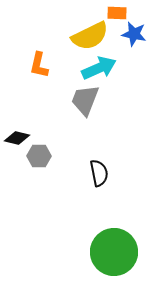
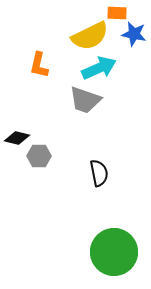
gray trapezoid: rotated 92 degrees counterclockwise
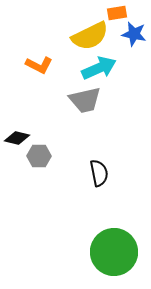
orange rectangle: rotated 12 degrees counterclockwise
orange L-shape: rotated 76 degrees counterclockwise
gray trapezoid: rotated 32 degrees counterclockwise
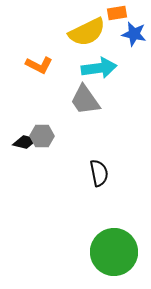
yellow semicircle: moved 3 px left, 4 px up
cyan arrow: rotated 16 degrees clockwise
gray trapezoid: rotated 68 degrees clockwise
black diamond: moved 8 px right, 4 px down
gray hexagon: moved 3 px right, 20 px up
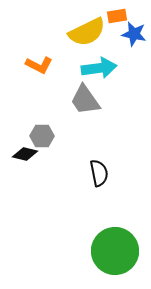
orange rectangle: moved 3 px down
black diamond: moved 12 px down
green circle: moved 1 px right, 1 px up
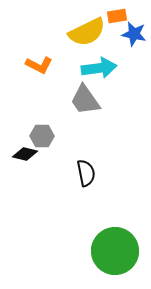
black semicircle: moved 13 px left
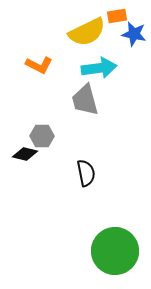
gray trapezoid: rotated 20 degrees clockwise
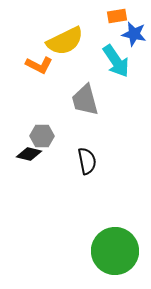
yellow semicircle: moved 22 px left, 9 px down
cyan arrow: moved 17 px right, 7 px up; rotated 64 degrees clockwise
black diamond: moved 4 px right
black semicircle: moved 1 px right, 12 px up
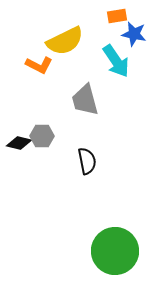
black diamond: moved 10 px left, 11 px up
